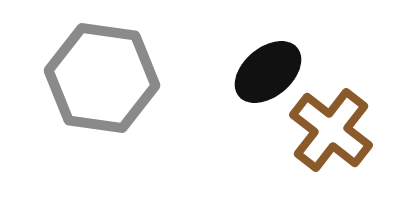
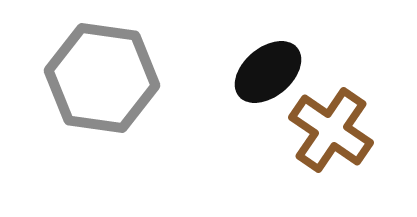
brown cross: rotated 4 degrees counterclockwise
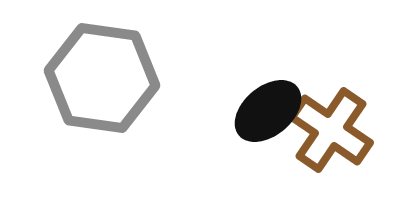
black ellipse: moved 39 px down
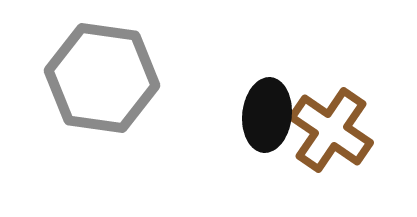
black ellipse: moved 1 px left, 4 px down; rotated 44 degrees counterclockwise
